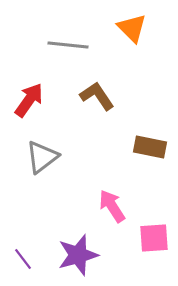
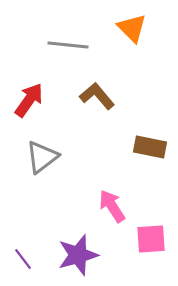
brown L-shape: rotated 6 degrees counterclockwise
pink square: moved 3 px left, 1 px down
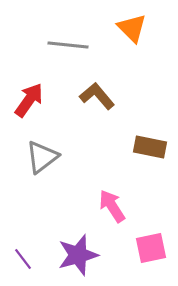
pink square: moved 9 px down; rotated 8 degrees counterclockwise
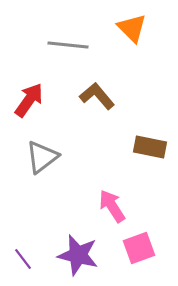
pink square: moved 12 px left; rotated 8 degrees counterclockwise
purple star: rotated 30 degrees clockwise
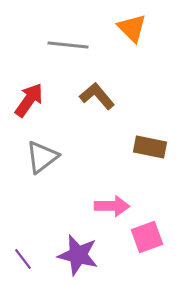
pink arrow: rotated 124 degrees clockwise
pink square: moved 8 px right, 11 px up
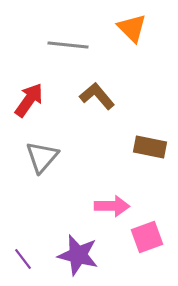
gray triangle: rotated 12 degrees counterclockwise
